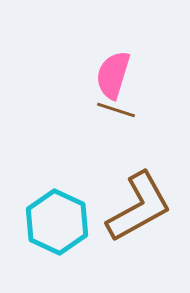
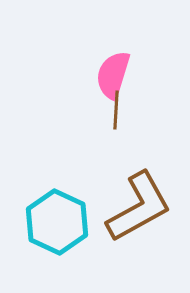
brown line: rotated 75 degrees clockwise
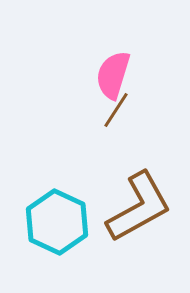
brown line: rotated 30 degrees clockwise
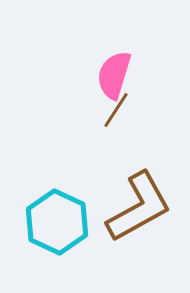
pink semicircle: moved 1 px right
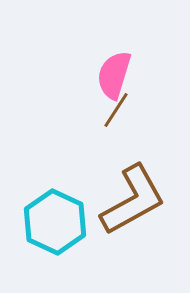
brown L-shape: moved 6 px left, 7 px up
cyan hexagon: moved 2 px left
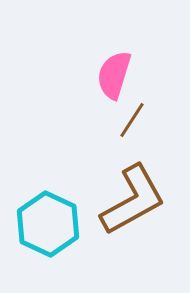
brown line: moved 16 px right, 10 px down
cyan hexagon: moved 7 px left, 2 px down
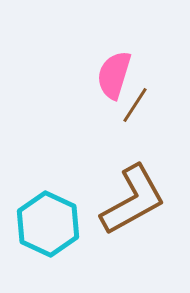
brown line: moved 3 px right, 15 px up
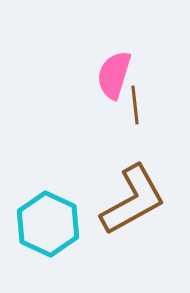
brown line: rotated 39 degrees counterclockwise
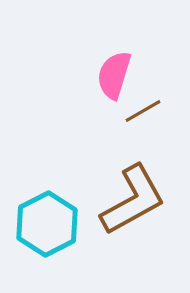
brown line: moved 8 px right, 6 px down; rotated 66 degrees clockwise
cyan hexagon: moved 1 px left; rotated 8 degrees clockwise
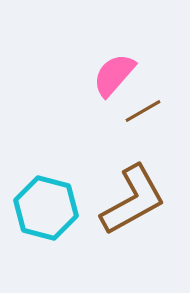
pink semicircle: rotated 24 degrees clockwise
cyan hexagon: moved 1 px left, 16 px up; rotated 18 degrees counterclockwise
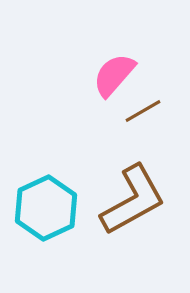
cyan hexagon: rotated 20 degrees clockwise
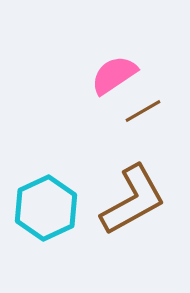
pink semicircle: rotated 15 degrees clockwise
